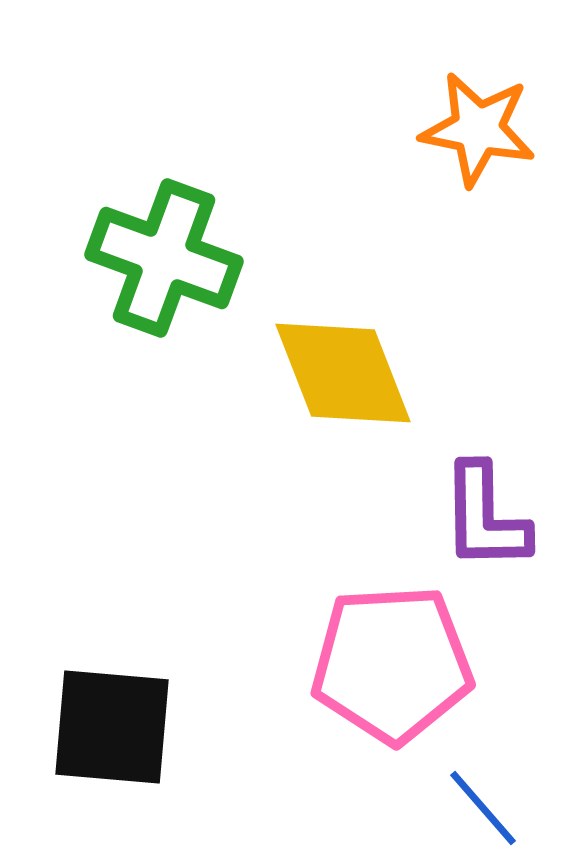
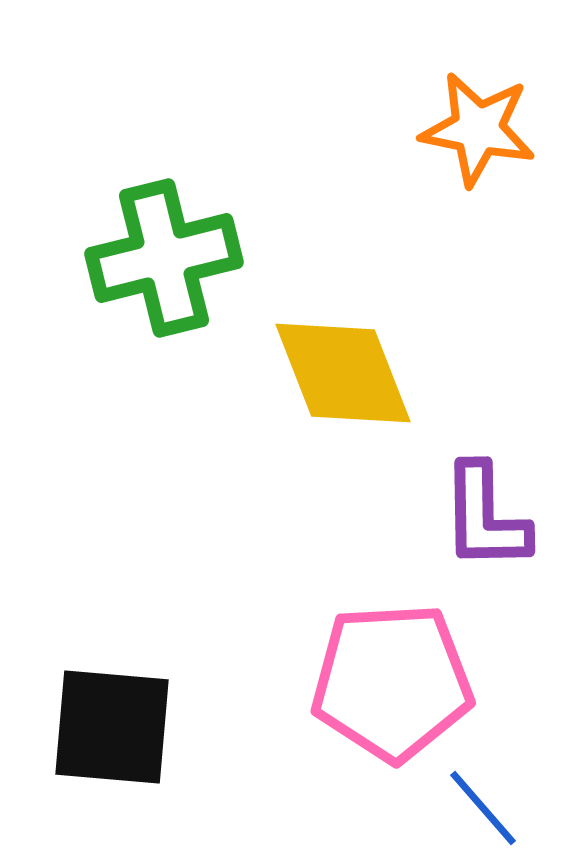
green cross: rotated 34 degrees counterclockwise
pink pentagon: moved 18 px down
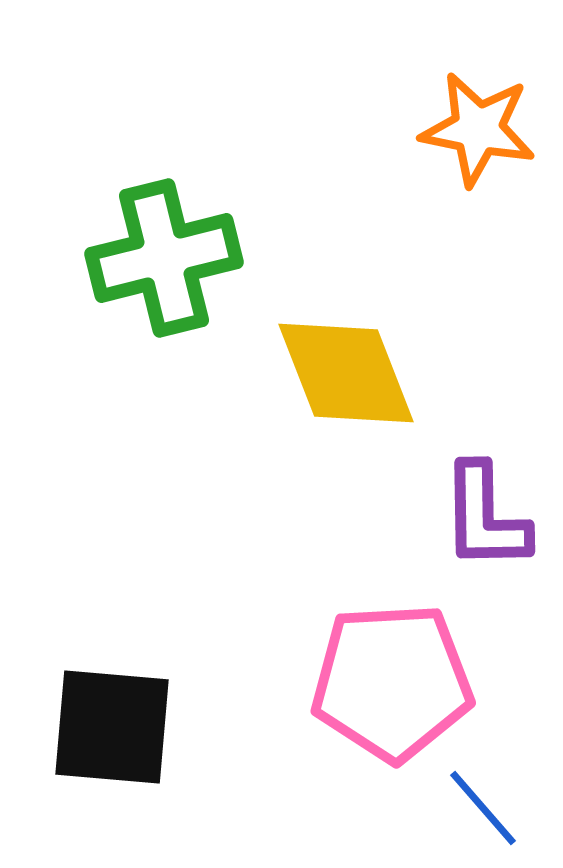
yellow diamond: moved 3 px right
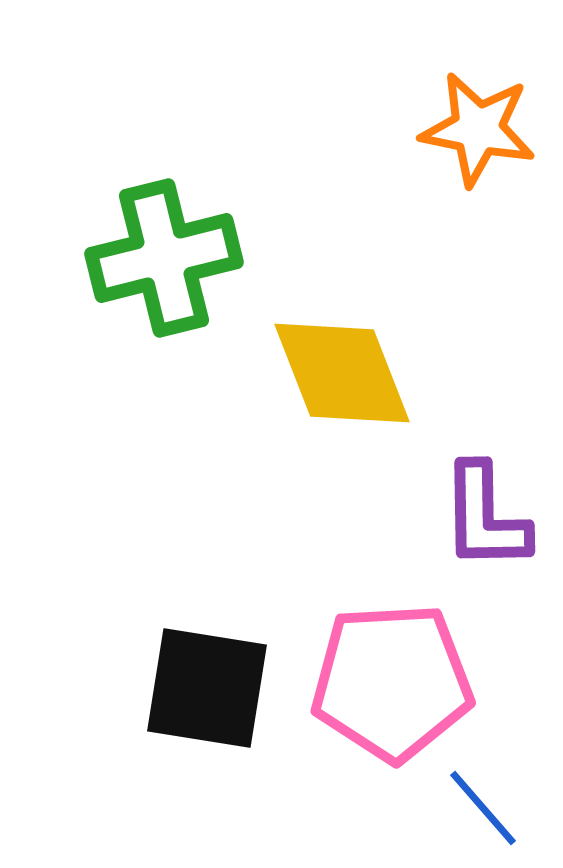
yellow diamond: moved 4 px left
black square: moved 95 px right, 39 px up; rotated 4 degrees clockwise
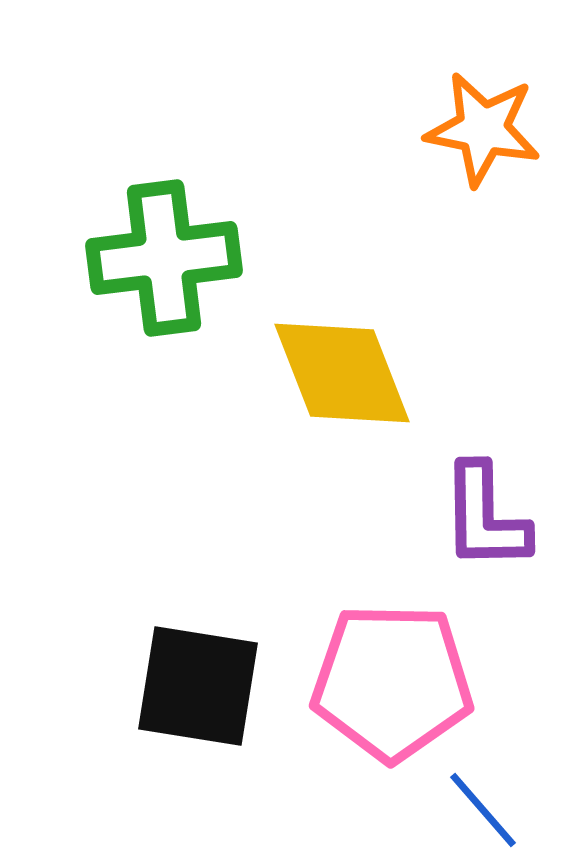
orange star: moved 5 px right
green cross: rotated 7 degrees clockwise
pink pentagon: rotated 4 degrees clockwise
black square: moved 9 px left, 2 px up
blue line: moved 2 px down
